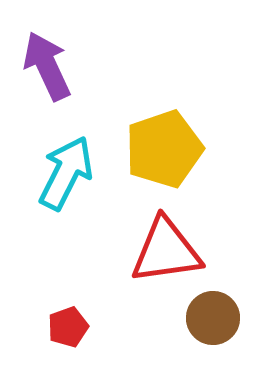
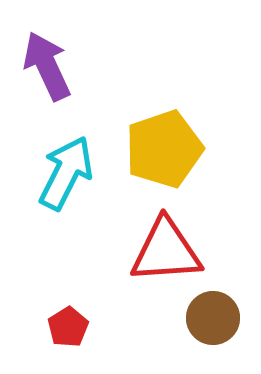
red triangle: rotated 4 degrees clockwise
red pentagon: rotated 12 degrees counterclockwise
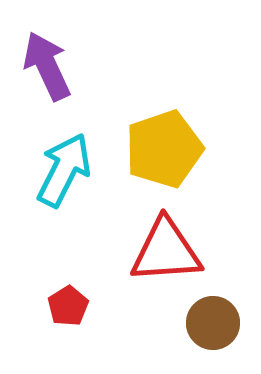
cyan arrow: moved 2 px left, 3 px up
brown circle: moved 5 px down
red pentagon: moved 21 px up
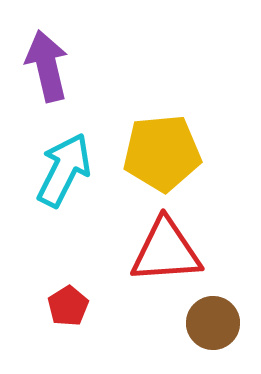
purple arrow: rotated 12 degrees clockwise
yellow pentagon: moved 2 px left, 4 px down; rotated 14 degrees clockwise
